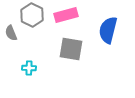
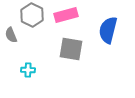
gray semicircle: moved 2 px down
cyan cross: moved 1 px left, 2 px down
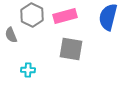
pink rectangle: moved 1 px left, 1 px down
blue semicircle: moved 13 px up
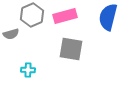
gray hexagon: rotated 10 degrees clockwise
gray semicircle: moved 1 px up; rotated 84 degrees counterclockwise
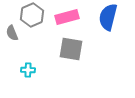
pink rectangle: moved 2 px right, 1 px down
gray semicircle: moved 1 px right, 1 px up; rotated 84 degrees clockwise
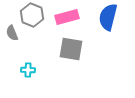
gray hexagon: rotated 15 degrees counterclockwise
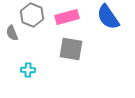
blue semicircle: rotated 48 degrees counterclockwise
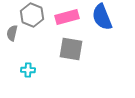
blue semicircle: moved 6 px left; rotated 12 degrees clockwise
gray semicircle: rotated 35 degrees clockwise
